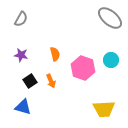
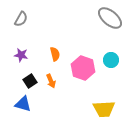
blue triangle: moved 3 px up
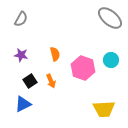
blue triangle: rotated 42 degrees counterclockwise
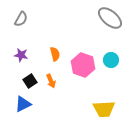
pink hexagon: moved 3 px up
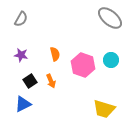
yellow trapezoid: rotated 20 degrees clockwise
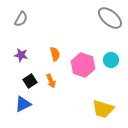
yellow trapezoid: moved 1 px left
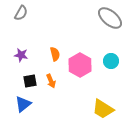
gray semicircle: moved 6 px up
cyan circle: moved 1 px down
pink hexagon: moved 3 px left; rotated 10 degrees clockwise
black square: rotated 24 degrees clockwise
blue triangle: rotated 12 degrees counterclockwise
yellow trapezoid: rotated 15 degrees clockwise
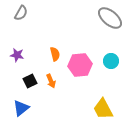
purple star: moved 4 px left
pink hexagon: rotated 25 degrees clockwise
black square: rotated 16 degrees counterclockwise
blue triangle: moved 2 px left, 4 px down
yellow trapezoid: rotated 30 degrees clockwise
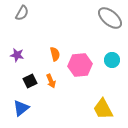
gray semicircle: moved 1 px right
cyan circle: moved 1 px right, 1 px up
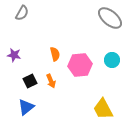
purple star: moved 3 px left
blue triangle: moved 5 px right, 1 px up
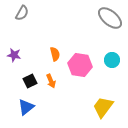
pink hexagon: rotated 15 degrees clockwise
yellow trapezoid: moved 2 px up; rotated 65 degrees clockwise
